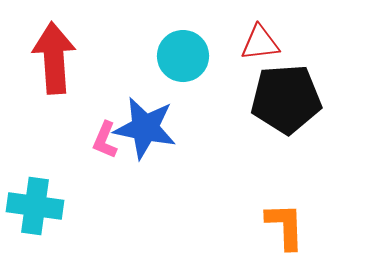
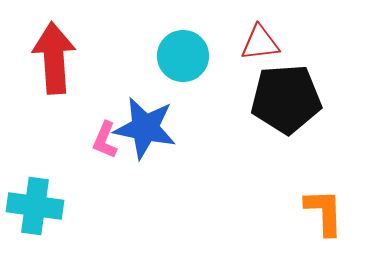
orange L-shape: moved 39 px right, 14 px up
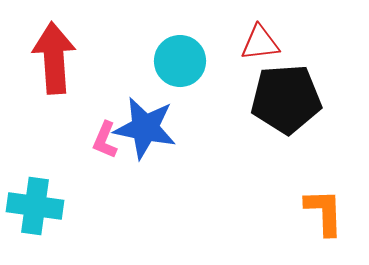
cyan circle: moved 3 px left, 5 px down
